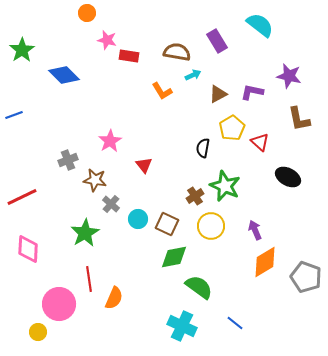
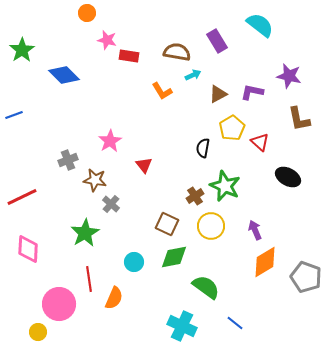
cyan circle at (138, 219): moved 4 px left, 43 px down
green semicircle at (199, 287): moved 7 px right
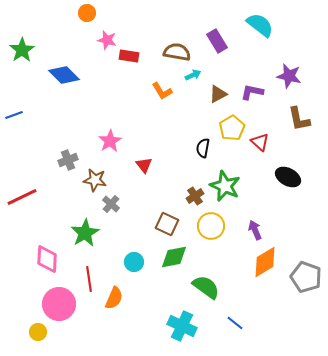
pink diamond at (28, 249): moved 19 px right, 10 px down
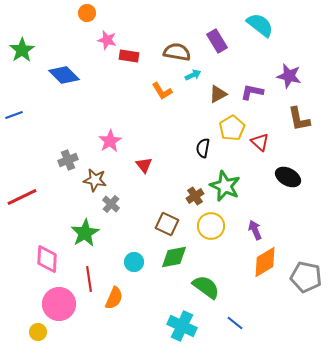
gray pentagon at (306, 277): rotated 8 degrees counterclockwise
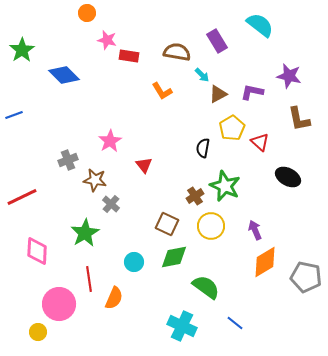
cyan arrow at (193, 75): moved 9 px right; rotated 70 degrees clockwise
pink diamond at (47, 259): moved 10 px left, 8 px up
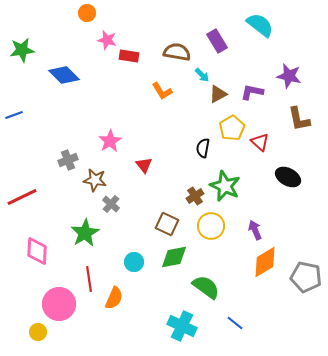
green star at (22, 50): rotated 25 degrees clockwise
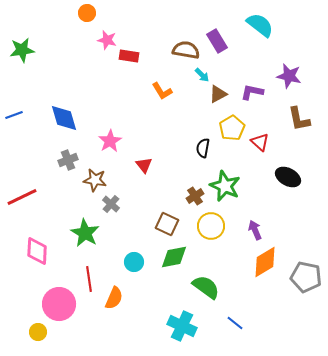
brown semicircle at (177, 52): moved 9 px right, 2 px up
blue diamond at (64, 75): moved 43 px down; rotated 28 degrees clockwise
green star at (85, 233): rotated 12 degrees counterclockwise
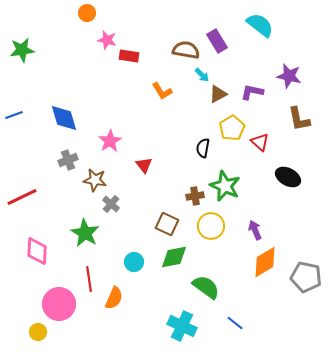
brown cross at (195, 196): rotated 24 degrees clockwise
